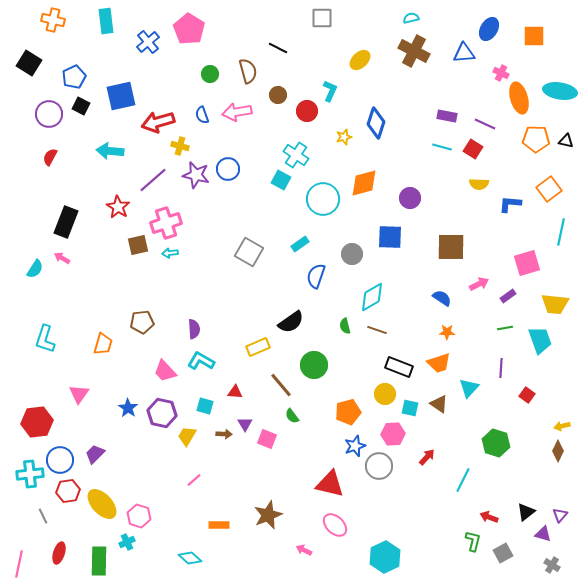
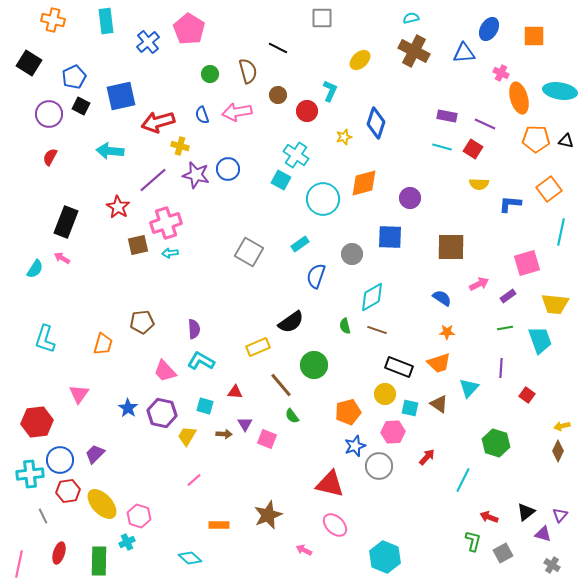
pink hexagon at (393, 434): moved 2 px up
cyan hexagon at (385, 557): rotated 12 degrees counterclockwise
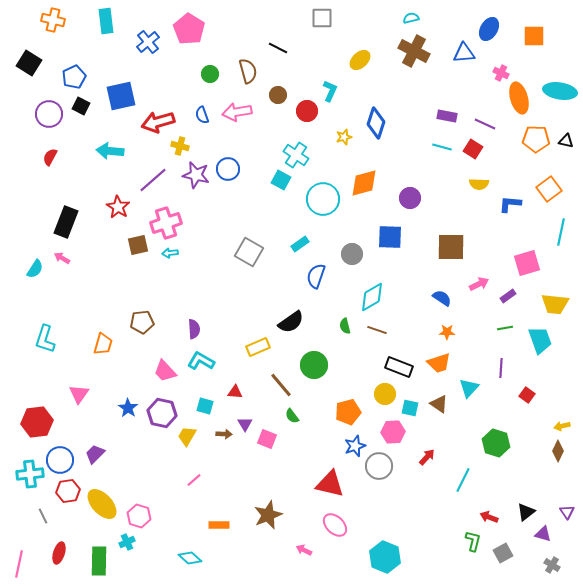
purple triangle at (560, 515): moved 7 px right, 3 px up; rotated 14 degrees counterclockwise
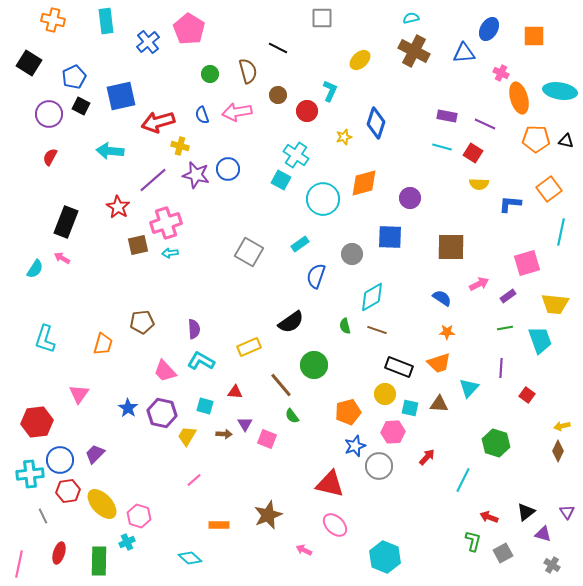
red square at (473, 149): moved 4 px down
yellow rectangle at (258, 347): moved 9 px left
brown triangle at (439, 404): rotated 30 degrees counterclockwise
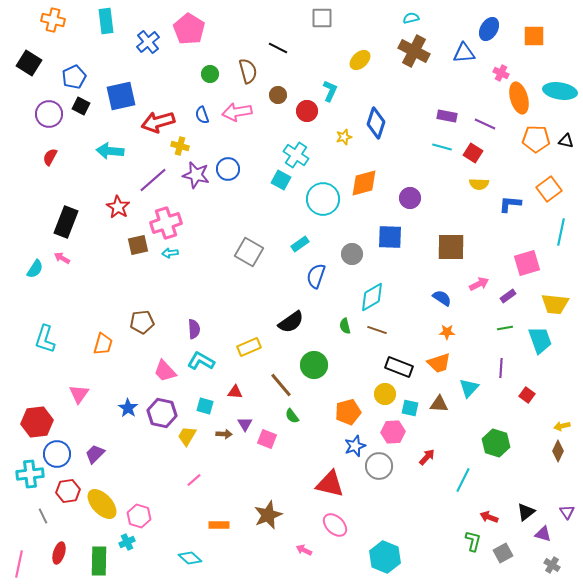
blue circle at (60, 460): moved 3 px left, 6 px up
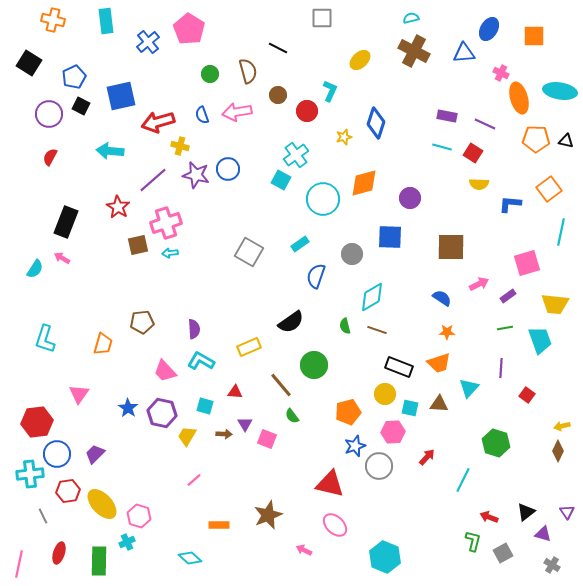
cyan cross at (296, 155): rotated 20 degrees clockwise
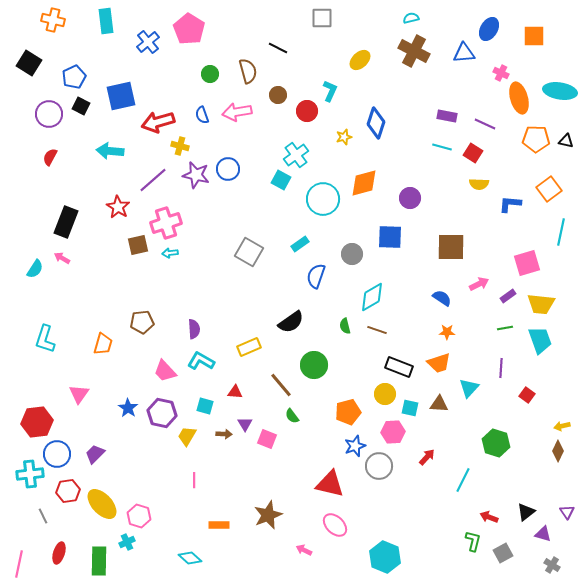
yellow trapezoid at (555, 304): moved 14 px left
pink line at (194, 480): rotated 49 degrees counterclockwise
